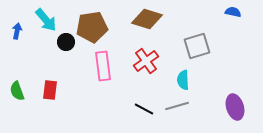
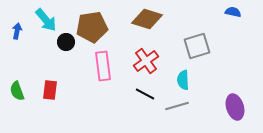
black line: moved 1 px right, 15 px up
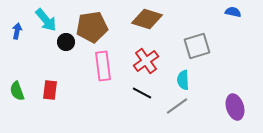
black line: moved 3 px left, 1 px up
gray line: rotated 20 degrees counterclockwise
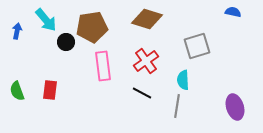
gray line: rotated 45 degrees counterclockwise
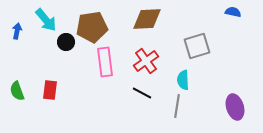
brown diamond: rotated 20 degrees counterclockwise
pink rectangle: moved 2 px right, 4 px up
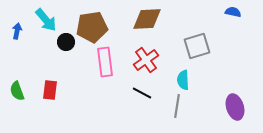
red cross: moved 1 px up
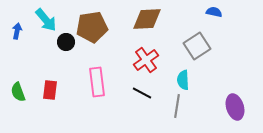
blue semicircle: moved 19 px left
gray square: rotated 16 degrees counterclockwise
pink rectangle: moved 8 px left, 20 px down
green semicircle: moved 1 px right, 1 px down
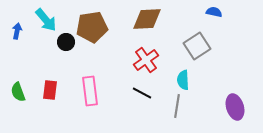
pink rectangle: moved 7 px left, 9 px down
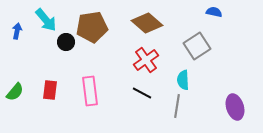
brown diamond: moved 4 px down; rotated 44 degrees clockwise
green semicircle: moved 3 px left; rotated 120 degrees counterclockwise
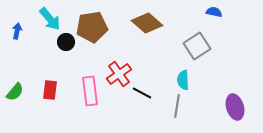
cyan arrow: moved 4 px right, 1 px up
red cross: moved 27 px left, 14 px down
